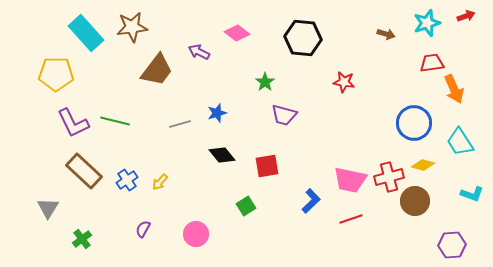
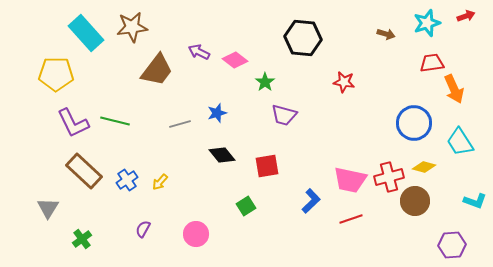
pink diamond: moved 2 px left, 27 px down
yellow diamond: moved 1 px right, 2 px down
cyan L-shape: moved 3 px right, 7 px down
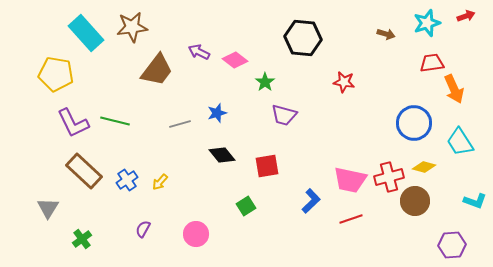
yellow pentagon: rotated 8 degrees clockwise
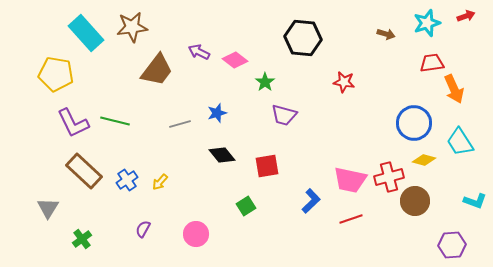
yellow diamond: moved 7 px up
